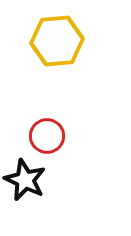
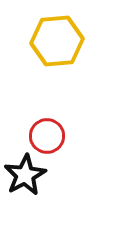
black star: moved 5 px up; rotated 18 degrees clockwise
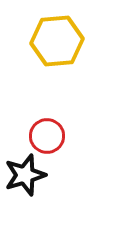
black star: rotated 12 degrees clockwise
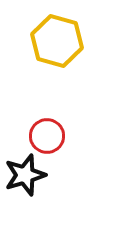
yellow hexagon: rotated 21 degrees clockwise
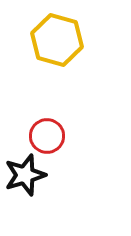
yellow hexagon: moved 1 px up
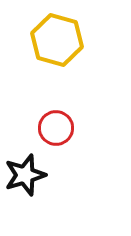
red circle: moved 9 px right, 8 px up
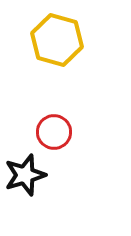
red circle: moved 2 px left, 4 px down
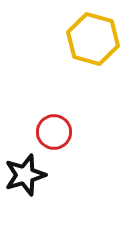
yellow hexagon: moved 36 px right, 1 px up
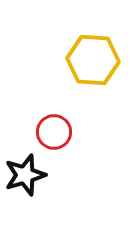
yellow hexagon: moved 21 px down; rotated 12 degrees counterclockwise
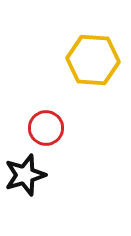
red circle: moved 8 px left, 4 px up
